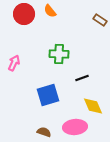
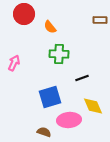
orange semicircle: moved 16 px down
brown rectangle: rotated 32 degrees counterclockwise
blue square: moved 2 px right, 2 px down
pink ellipse: moved 6 px left, 7 px up
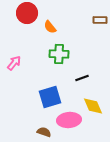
red circle: moved 3 px right, 1 px up
pink arrow: rotated 14 degrees clockwise
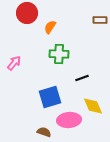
orange semicircle: rotated 72 degrees clockwise
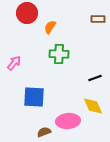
brown rectangle: moved 2 px left, 1 px up
black line: moved 13 px right
blue square: moved 16 px left; rotated 20 degrees clockwise
pink ellipse: moved 1 px left, 1 px down
brown semicircle: rotated 40 degrees counterclockwise
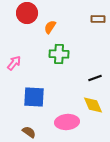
yellow diamond: moved 1 px up
pink ellipse: moved 1 px left, 1 px down
brown semicircle: moved 15 px left; rotated 56 degrees clockwise
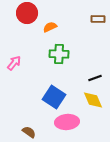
orange semicircle: rotated 32 degrees clockwise
blue square: moved 20 px right; rotated 30 degrees clockwise
yellow diamond: moved 5 px up
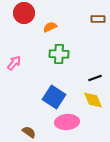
red circle: moved 3 px left
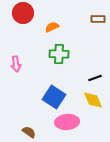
red circle: moved 1 px left
orange semicircle: moved 2 px right
pink arrow: moved 2 px right, 1 px down; rotated 133 degrees clockwise
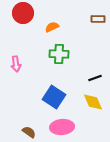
yellow diamond: moved 2 px down
pink ellipse: moved 5 px left, 5 px down
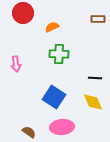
black line: rotated 24 degrees clockwise
